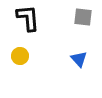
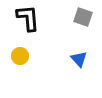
gray square: rotated 12 degrees clockwise
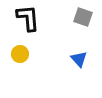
yellow circle: moved 2 px up
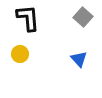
gray square: rotated 24 degrees clockwise
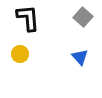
blue triangle: moved 1 px right, 2 px up
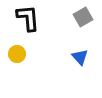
gray square: rotated 18 degrees clockwise
yellow circle: moved 3 px left
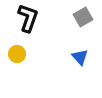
black L-shape: rotated 24 degrees clockwise
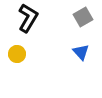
black L-shape: rotated 12 degrees clockwise
blue triangle: moved 1 px right, 5 px up
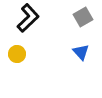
black L-shape: rotated 16 degrees clockwise
